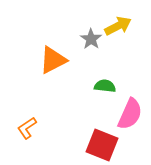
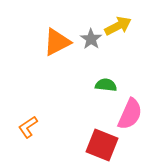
orange triangle: moved 4 px right, 18 px up
green semicircle: moved 1 px right, 1 px up
orange L-shape: moved 1 px right, 1 px up
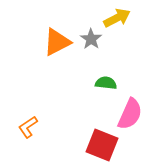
yellow arrow: moved 1 px left, 8 px up
green semicircle: moved 2 px up
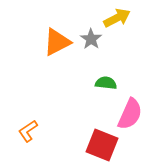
orange L-shape: moved 4 px down
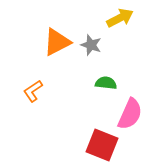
yellow arrow: moved 3 px right
gray star: moved 6 px down; rotated 15 degrees counterclockwise
orange L-shape: moved 5 px right, 40 px up
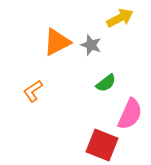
green semicircle: rotated 135 degrees clockwise
